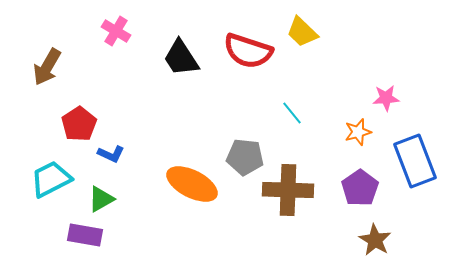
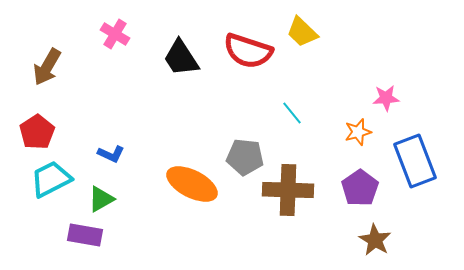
pink cross: moved 1 px left, 3 px down
red pentagon: moved 42 px left, 8 px down
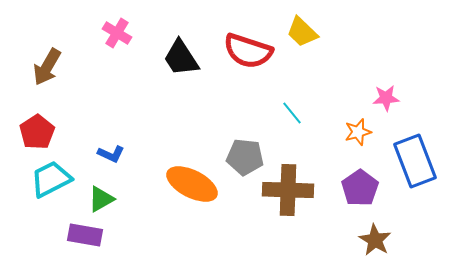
pink cross: moved 2 px right, 1 px up
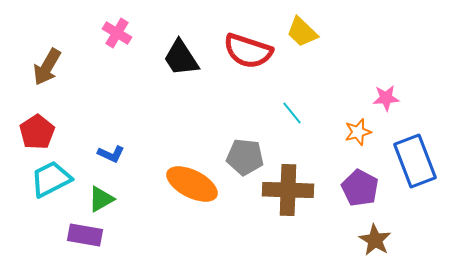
purple pentagon: rotated 9 degrees counterclockwise
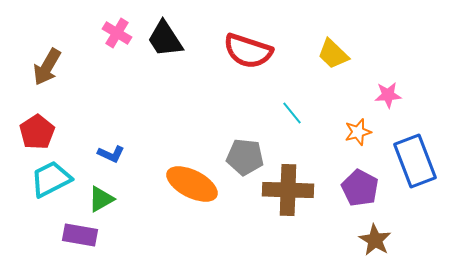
yellow trapezoid: moved 31 px right, 22 px down
black trapezoid: moved 16 px left, 19 px up
pink star: moved 2 px right, 3 px up
purple rectangle: moved 5 px left
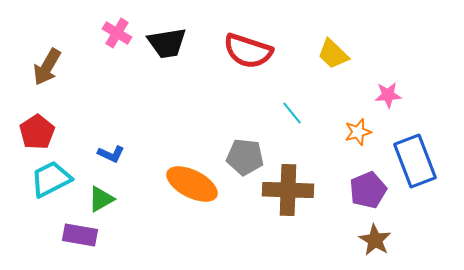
black trapezoid: moved 2 px right, 4 px down; rotated 66 degrees counterclockwise
purple pentagon: moved 8 px right, 2 px down; rotated 21 degrees clockwise
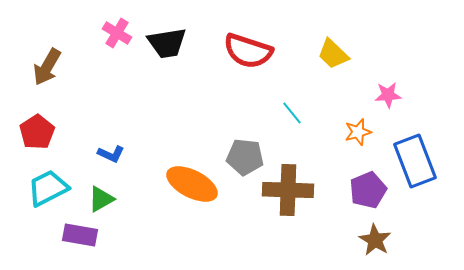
cyan trapezoid: moved 3 px left, 9 px down
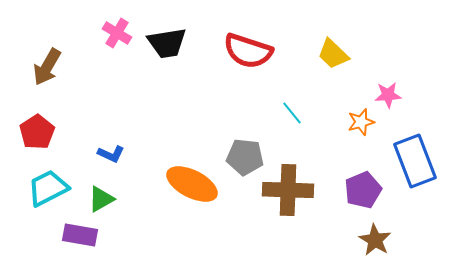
orange star: moved 3 px right, 10 px up
purple pentagon: moved 5 px left
